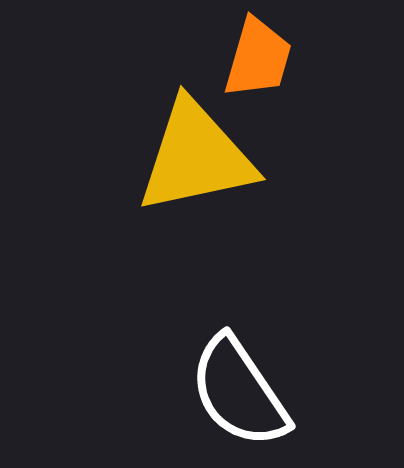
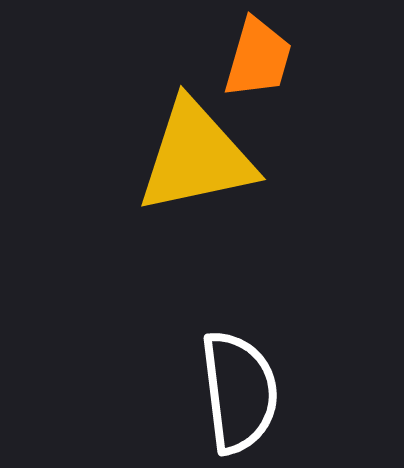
white semicircle: rotated 153 degrees counterclockwise
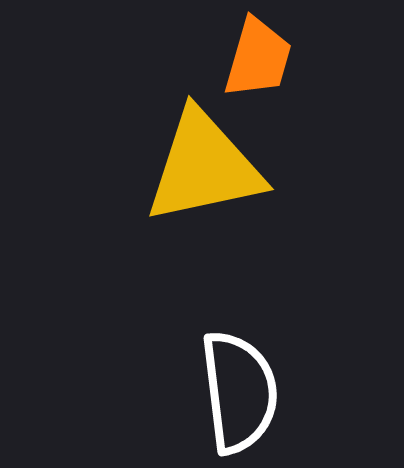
yellow triangle: moved 8 px right, 10 px down
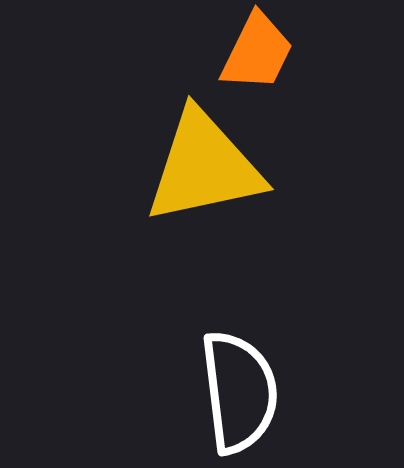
orange trapezoid: moved 1 px left, 6 px up; rotated 10 degrees clockwise
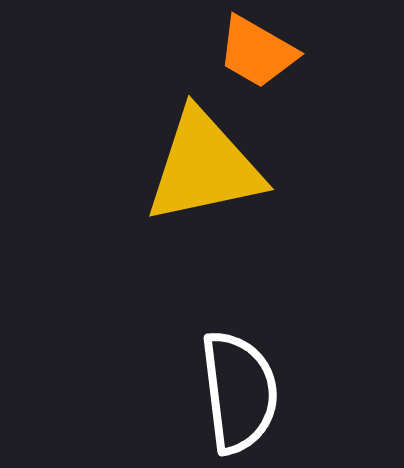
orange trapezoid: rotated 94 degrees clockwise
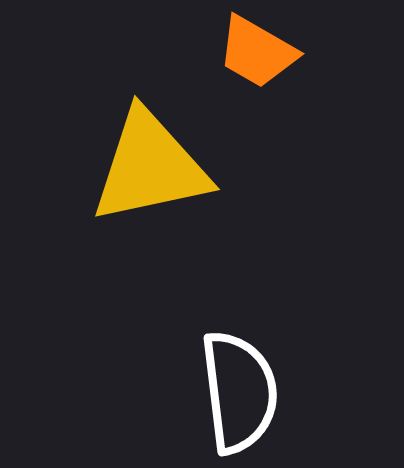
yellow triangle: moved 54 px left
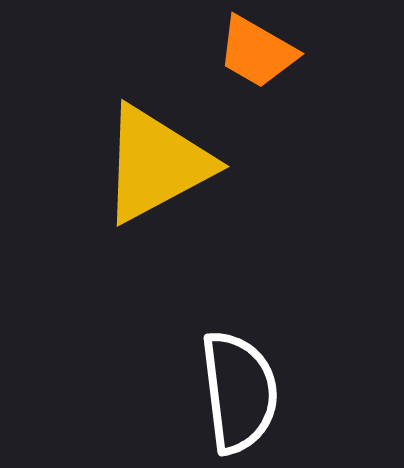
yellow triangle: moved 6 px right, 3 px up; rotated 16 degrees counterclockwise
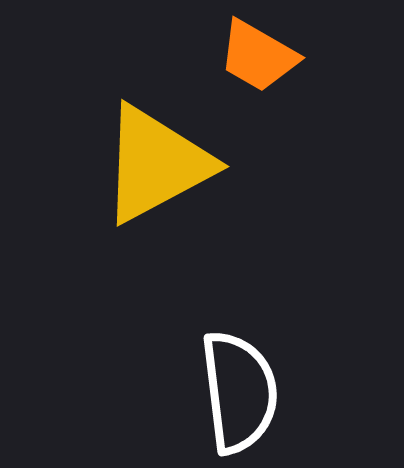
orange trapezoid: moved 1 px right, 4 px down
